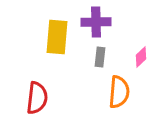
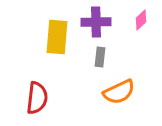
pink diamond: moved 37 px up
orange semicircle: rotated 60 degrees clockwise
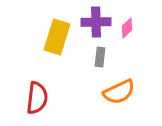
pink diamond: moved 14 px left, 8 px down
yellow rectangle: rotated 12 degrees clockwise
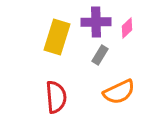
gray rectangle: moved 2 px up; rotated 24 degrees clockwise
red semicircle: moved 19 px right, 1 px up; rotated 12 degrees counterclockwise
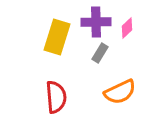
gray rectangle: moved 2 px up
orange semicircle: moved 1 px right
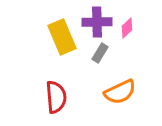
purple cross: moved 1 px right
yellow rectangle: moved 5 px right; rotated 40 degrees counterclockwise
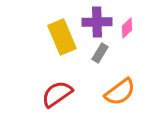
orange semicircle: rotated 12 degrees counterclockwise
red semicircle: moved 1 px right, 3 px up; rotated 120 degrees counterclockwise
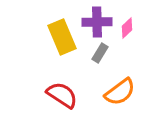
red semicircle: moved 5 px right, 1 px down; rotated 68 degrees clockwise
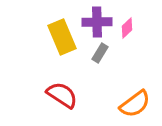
orange semicircle: moved 15 px right, 12 px down
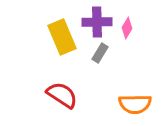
pink diamond: rotated 15 degrees counterclockwise
orange semicircle: rotated 36 degrees clockwise
